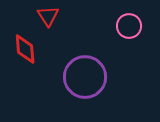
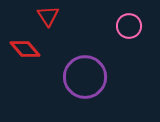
red diamond: rotated 36 degrees counterclockwise
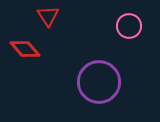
purple circle: moved 14 px right, 5 px down
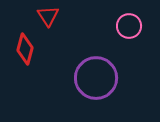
red diamond: rotated 56 degrees clockwise
purple circle: moved 3 px left, 4 px up
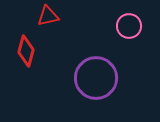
red triangle: rotated 50 degrees clockwise
red diamond: moved 1 px right, 2 px down
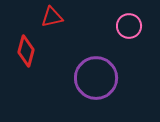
red triangle: moved 4 px right, 1 px down
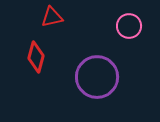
red diamond: moved 10 px right, 6 px down
purple circle: moved 1 px right, 1 px up
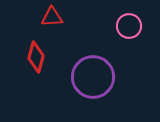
red triangle: rotated 10 degrees clockwise
purple circle: moved 4 px left
